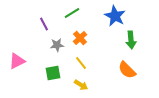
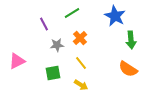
orange semicircle: moved 1 px right, 1 px up; rotated 12 degrees counterclockwise
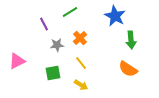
green line: moved 2 px left, 1 px up
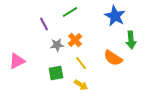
orange cross: moved 5 px left, 2 px down
orange semicircle: moved 15 px left, 11 px up
green square: moved 3 px right
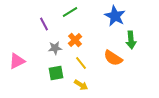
gray star: moved 2 px left, 3 px down
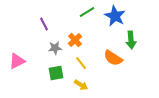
green line: moved 17 px right
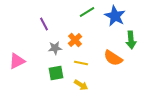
yellow line: rotated 40 degrees counterclockwise
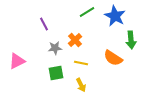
yellow arrow: rotated 32 degrees clockwise
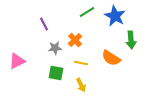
orange semicircle: moved 2 px left
green square: rotated 21 degrees clockwise
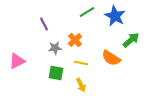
green arrow: rotated 126 degrees counterclockwise
